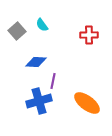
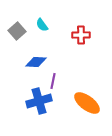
red cross: moved 8 px left
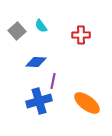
cyan semicircle: moved 1 px left, 1 px down
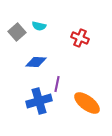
cyan semicircle: moved 2 px left; rotated 40 degrees counterclockwise
gray square: moved 1 px down
red cross: moved 1 px left, 3 px down; rotated 24 degrees clockwise
purple line: moved 4 px right, 3 px down
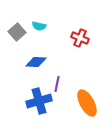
orange ellipse: rotated 24 degrees clockwise
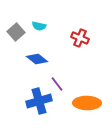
gray square: moved 1 px left
blue diamond: moved 1 px right, 3 px up; rotated 35 degrees clockwise
purple line: rotated 49 degrees counterclockwise
orange ellipse: rotated 60 degrees counterclockwise
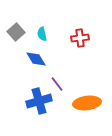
cyan semicircle: moved 3 px right, 8 px down; rotated 64 degrees clockwise
red cross: rotated 30 degrees counterclockwise
blue diamond: moved 1 px left; rotated 20 degrees clockwise
orange ellipse: rotated 8 degrees counterclockwise
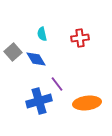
gray square: moved 3 px left, 20 px down
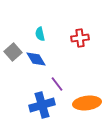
cyan semicircle: moved 2 px left
blue cross: moved 3 px right, 4 px down
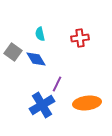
gray square: rotated 12 degrees counterclockwise
purple line: rotated 63 degrees clockwise
blue cross: rotated 15 degrees counterclockwise
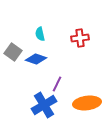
blue diamond: rotated 40 degrees counterclockwise
blue cross: moved 2 px right
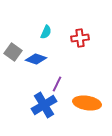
cyan semicircle: moved 6 px right, 2 px up; rotated 144 degrees counterclockwise
orange ellipse: rotated 16 degrees clockwise
